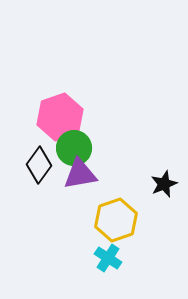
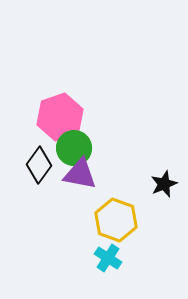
purple triangle: rotated 21 degrees clockwise
yellow hexagon: rotated 21 degrees counterclockwise
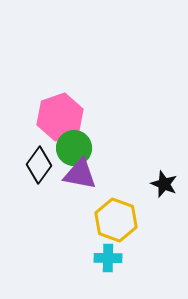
black star: rotated 28 degrees counterclockwise
cyan cross: rotated 32 degrees counterclockwise
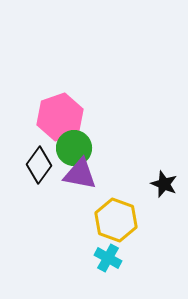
cyan cross: rotated 28 degrees clockwise
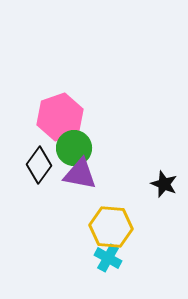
yellow hexagon: moved 5 px left, 7 px down; rotated 15 degrees counterclockwise
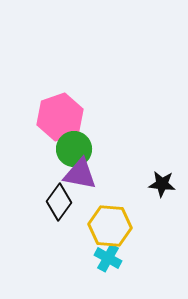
green circle: moved 1 px down
black diamond: moved 20 px right, 37 px down
black star: moved 2 px left; rotated 16 degrees counterclockwise
yellow hexagon: moved 1 px left, 1 px up
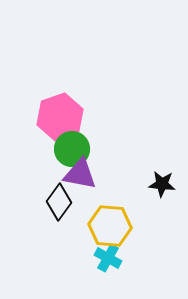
green circle: moved 2 px left
